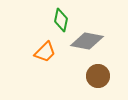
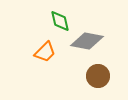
green diamond: moved 1 px left, 1 px down; rotated 25 degrees counterclockwise
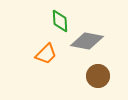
green diamond: rotated 10 degrees clockwise
orange trapezoid: moved 1 px right, 2 px down
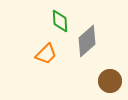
gray diamond: rotated 52 degrees counterclockwise
brown circle: moved 12 px right, 5 px down
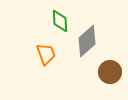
orange trapezoid: rotated 65 degrees counterclockwise
brown circle: moved 9 px up
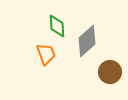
green diamond: moved 3 px left, 5 px down
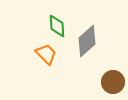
orange trapezoid: rotated 25 degrees counterclockwise
brown circle: moved 3 px right, 10 px down
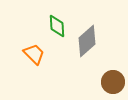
orange trapezoid: moved 12 px left
